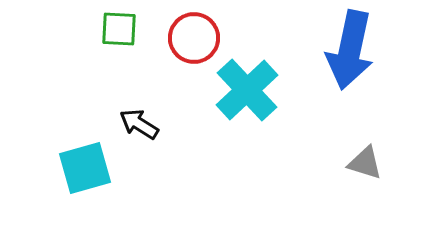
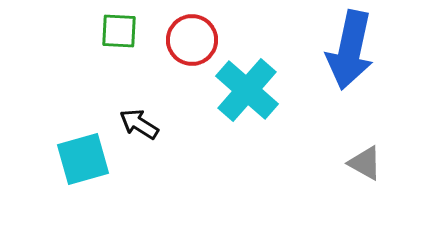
green square: moved 2 px down
red circle: moved 2 px left, 2 px down
cyan cross: rotated 6 degrees counterclockwise
gray triangle: rotated 12 degrees clockwise
cyan square: moved 2 px left, 9 px up
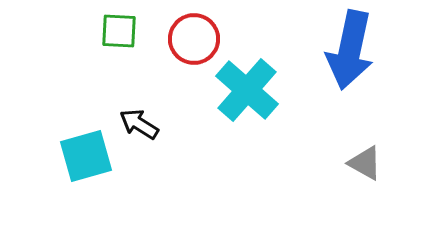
red circle: moved 2 px right, 1 px up
cyan square: moved 3 px right, 3 px up
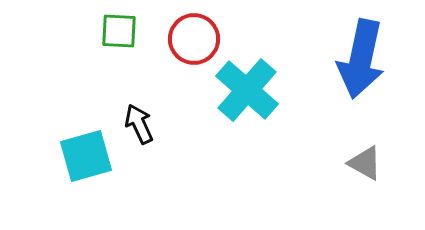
blue arrow: moved 11 px right, 9 px down
black arrow: rotated 33 degrees clockwise
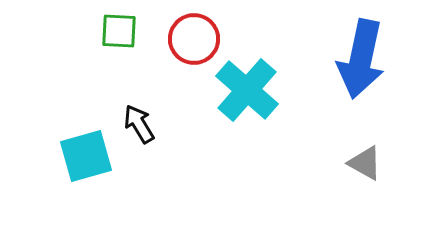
black arrow: rotated 6 degrees counterclockwise
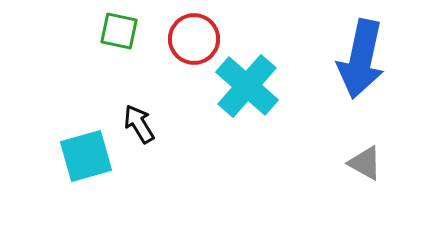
green square: rotated 9 degrees clockwise
cyan cross: moved 4 px up
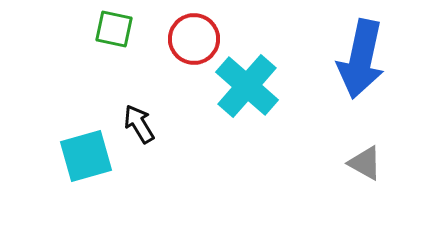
green square: moved 5 px left, 2 px up
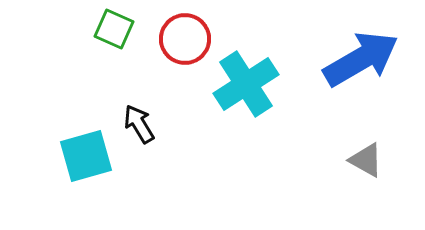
green square: rotated 12 degrees clockwise
red circle: moved 9 px left
blue arrow: rotated 132 degrees counterclockwise
cyan cross: moved 1 px left, 2 px up; rotated 16 degrees clockwise
gray triangle: moved 1 px right, 3 px up
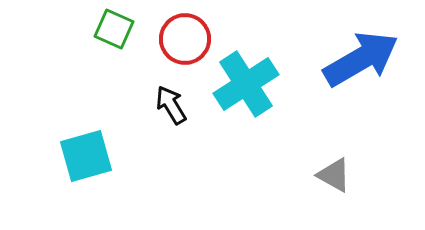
black arrow: moved 32 px right, 19 px up
gray triangle: moved 32 px left, 15 px down
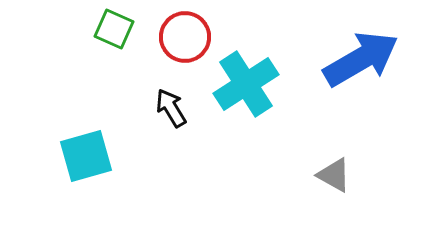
red circle: moved 2 px up
black arrow: moved 3 px down
